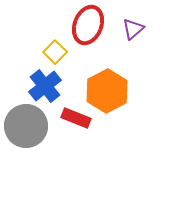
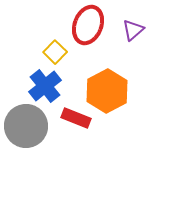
purple triangle: moved 1 px down
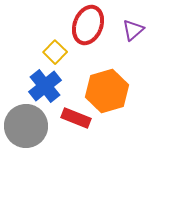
orange hexagon: rotated 12 degrees clockwise
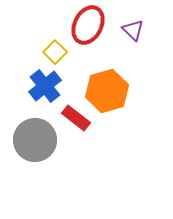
red ellipse: rotated 6 degrees clockwise
purple triangle: rotated 35 degrees counterclockwise
red rectangle: rotated 16 degrees clockwise
gray circle: moved 9 px right, 14 px down
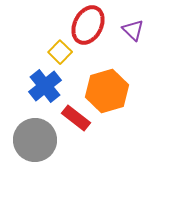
yellow square: moved 5 px right
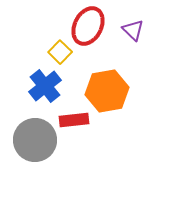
red ellipse: moved 1 px down
orange hexagon: rotated 6 degrees clockwise
red rectangle: moved 2 px left, 2 px down; rotated 44 degrees counterclockwise
